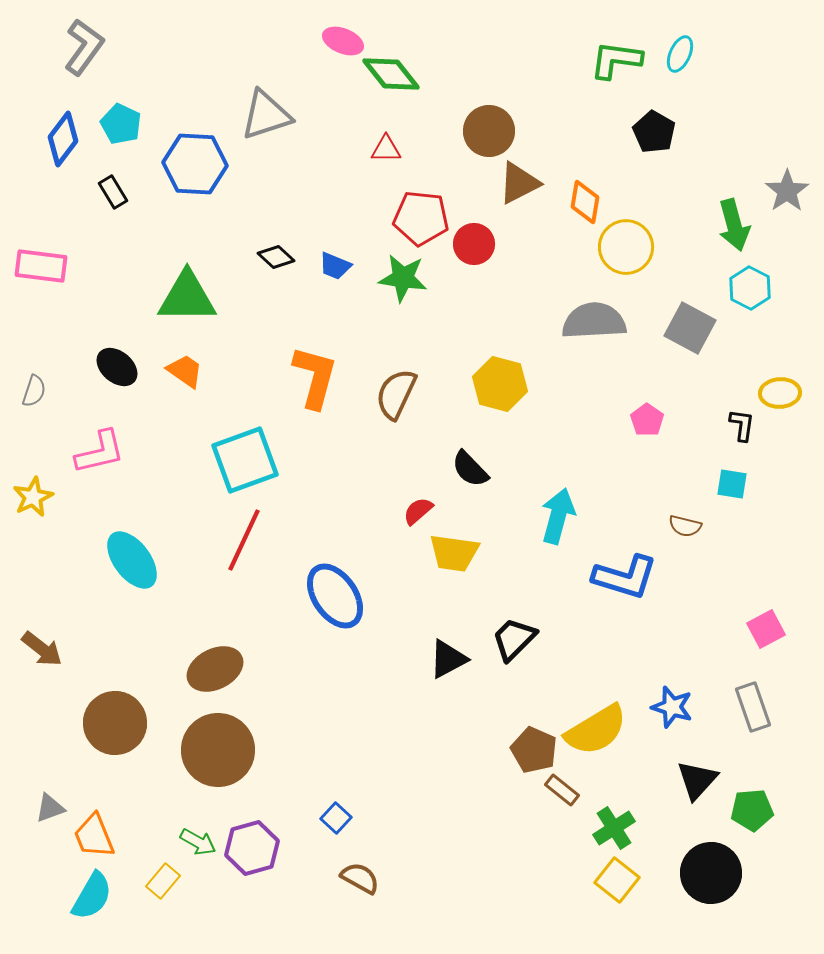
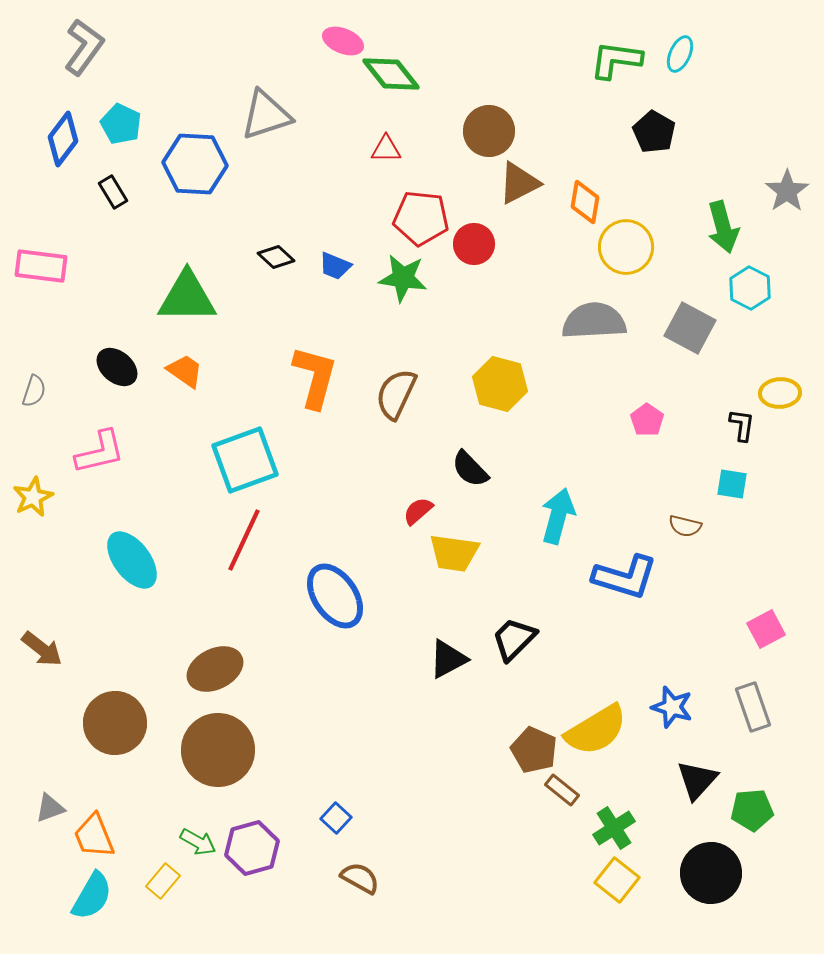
green arrow at (734, 225): moved 11 px left, 2 px down
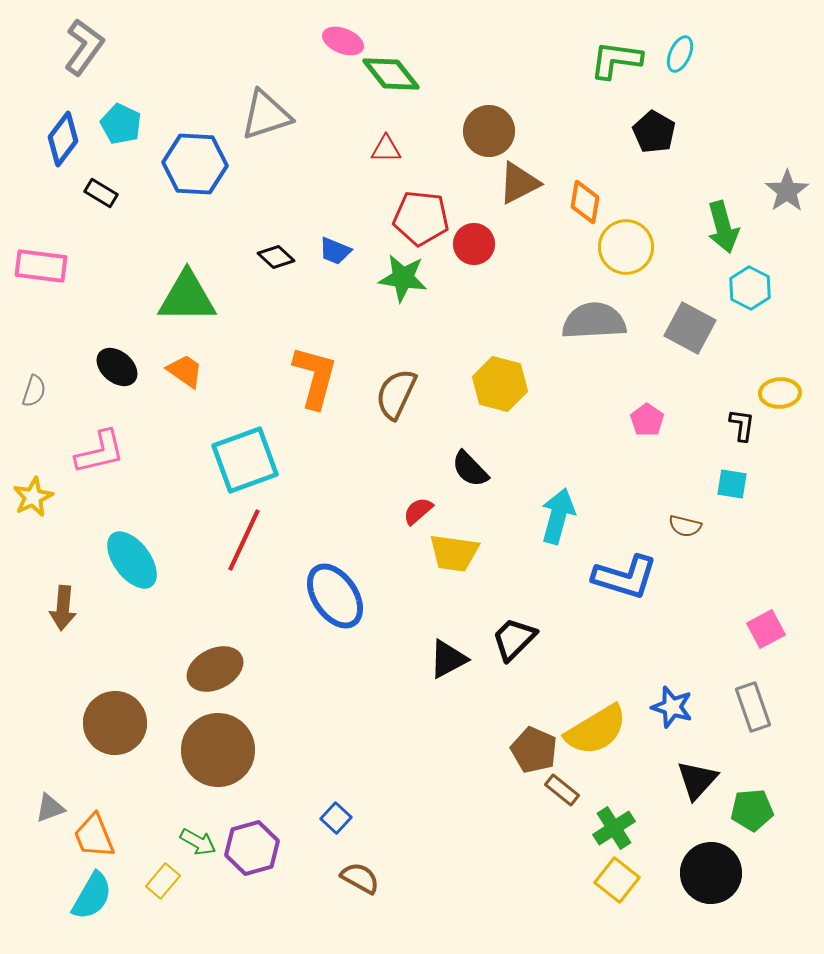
black rectangle at (113, 192): moved 12 px left, 1 px down; rotated 28 degrees counterclockwise
blue trapezoid at (335, 266): moved 15 px up
brown arrow at (42, 649): moved 21 px right, 41 px up; rotated 57 degrees clockwise
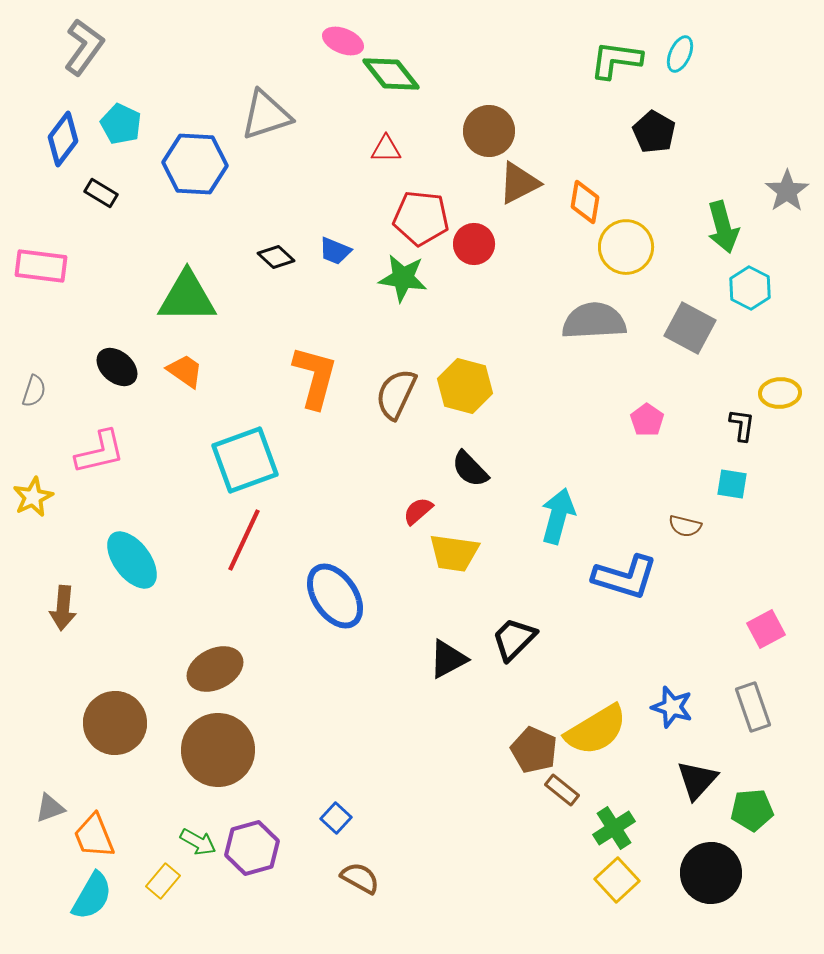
yellow hexagon at (500, 384): moved 35 px left, 2 px down
yellow square at (617, 880): rotated 9 degrees clockwise
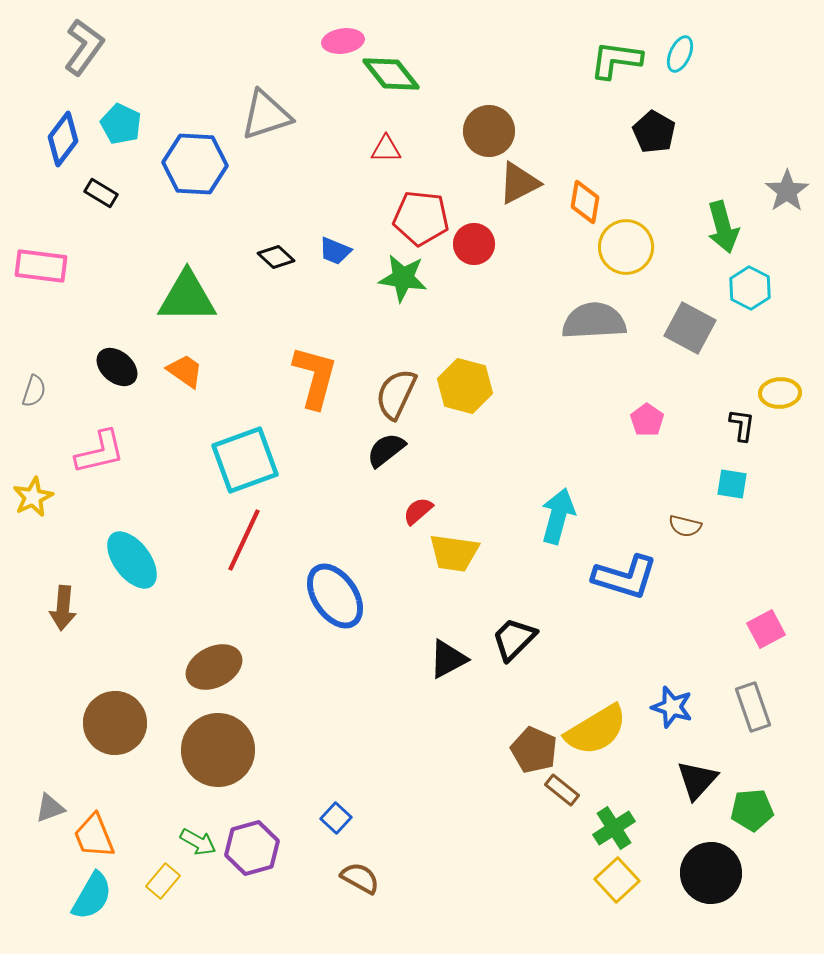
pink ellipse at (343, 41): rotated 30 degrees counterclockwise
black semicircle at (470, 469): moved 84 px left, 19 px up; rotated 96 degrees clockwise
brown ellipse at (215, 669): moved 1 px left, 2 px up
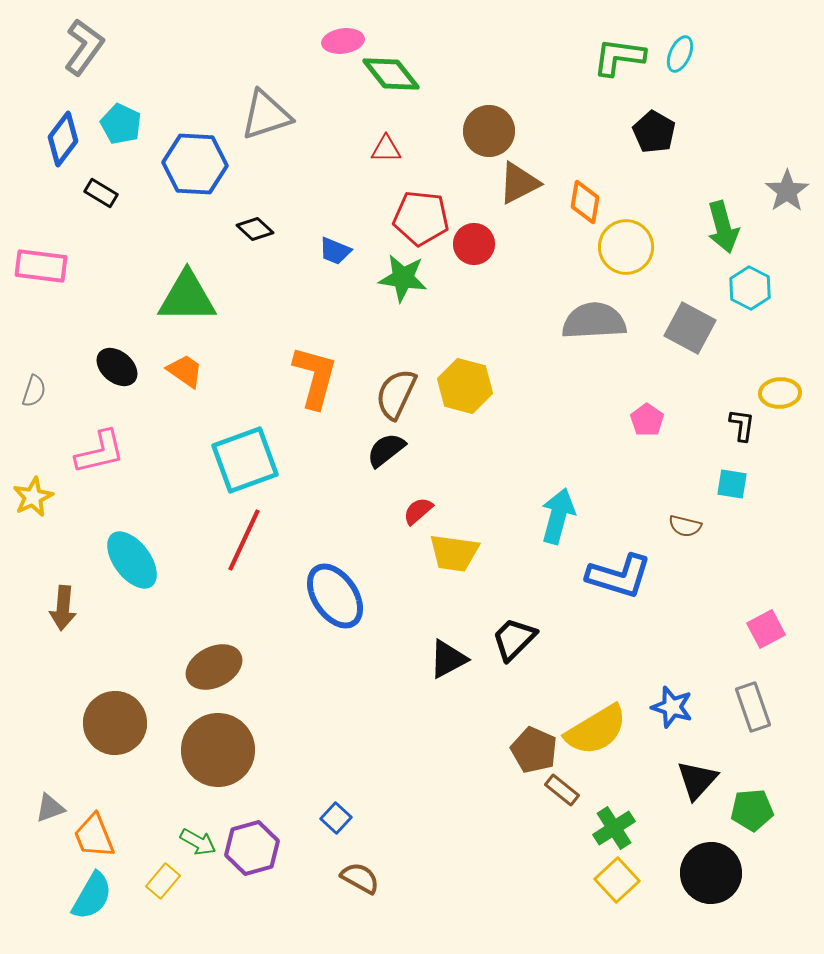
green L-shape at (616, 60): moved 3 px right, 3 px up
black diamond at (276, 257): moved 21 px left, 28 px up
blue L-shape at (625, 577): moved 6 px left, 1 px up
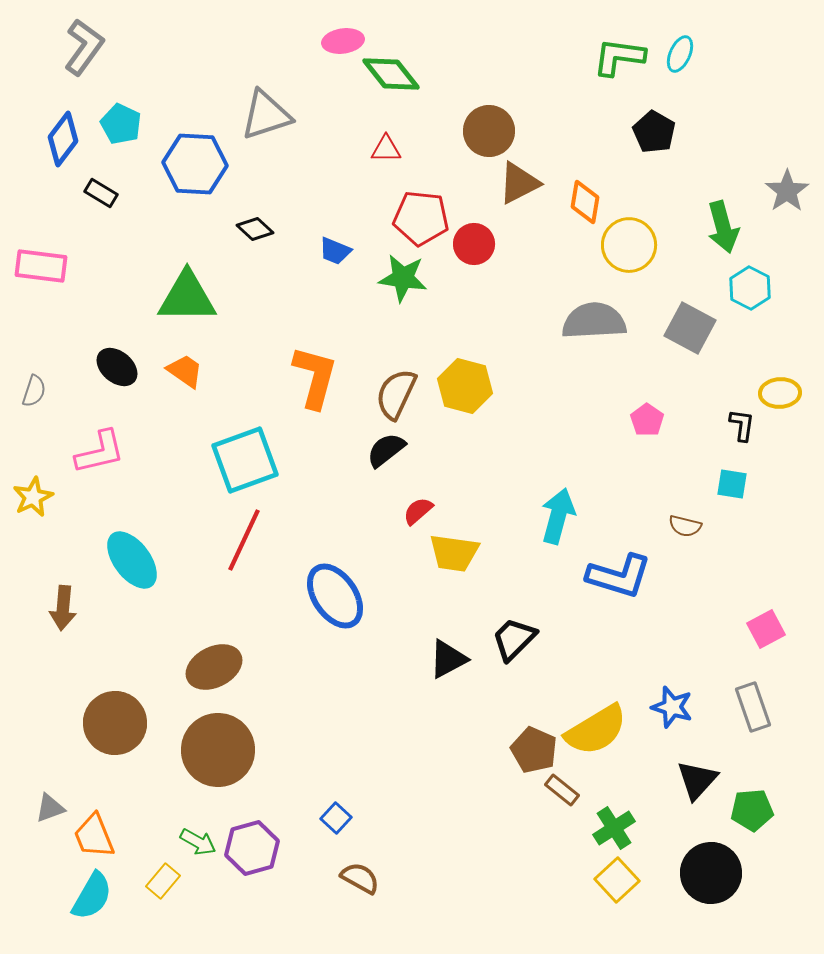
yellow circle at (626, 247): moved 3 px right, 2 px up
